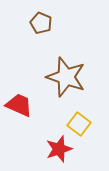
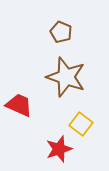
brown pentagon: moved 20 px right, 9 px down
yellow square: moved 2 px right
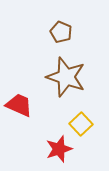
yellow square: rotated 10 degrees clockwise
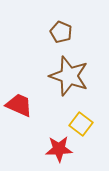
brown star: moved 3 px right, 1 px up
yellow square: rotated 10 degrees counterclockwise
red star: rotated 16 degrees clockwise
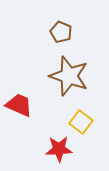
yellow square: moved 2 px up
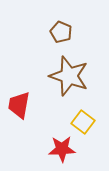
red trapezoid: rotated 104 degrees counterclockwise
yellow square: moved 2 px right
red star: moved 3 px right
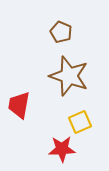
yellow square: moved 3 px left; rotated 30 degrees clockwise
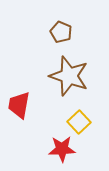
yellow square: moved 1 px left; rotated 20 degrees counterclockwise
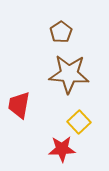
brown pentagon: rotated 15 degrees clockwise
brown star: moved 2 px up; rotated 15 degrees counterclockwise
